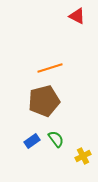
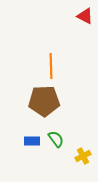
red triangle: moved 8 px right
orange line: moved 1 px right, 2 px up; rotated 75 degrees counterclockwise
brown pentagon: rotated 12 degrees clockwise
blue rectangle: rotated 35 degrees clockwise
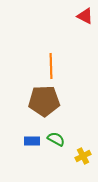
green semicircle: rotated 24 degrees counterclockwise
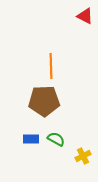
blue rectangle: moved 1 px left, 2 px up
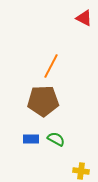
red triangle: moved 1 px left, 2 px down
orange line: rotated 30 degrees clockwise
brown pentagon: moved 1 px left
yellow cross: moved 2 px left, 15 px down; rotated 35 degrees clockwise
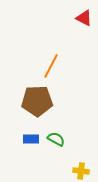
brown pentagon: moved 6 px left
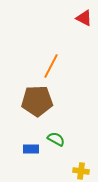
blue rectangle: moved 10 px down
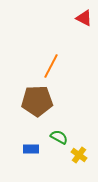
green semicircle: moved 3 px right, 2 px up
yellow cross: moved 2 px left, 16 px up; rotated 28 degrees clockwise
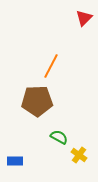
red triangle: rotated 48 degrees clockwise
blue rectangle: moved 16 px left, 12 px down
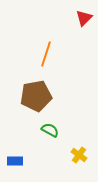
orange line: moved 5 px left, 12 px up; rotated 10 degrees counterclockwise
brown pentagon: moved 1 px left, 5 px up; rotated 8 degrees counterclockwise
green semicircle: moved 9 px left, 7 px up
